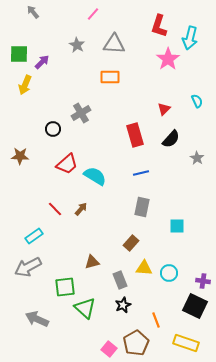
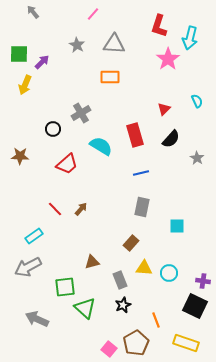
cyan semicircle at (95, 176): moved 6 px right, 30 px up
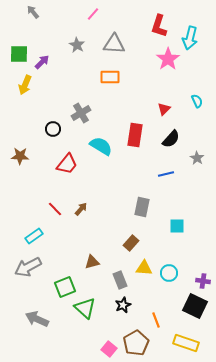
red rectangle at (135, 135): rotated 25 degrees clockwise
red trapezoid at (67, 164): rotated 10 degrees counterclockwise
blue line at (141, 173): moved 25 px right, 1 px down
green square at (65, 287): rotated 15 degrees counterclockwise
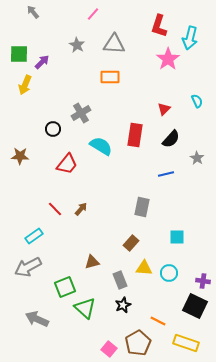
cyan square at (177, 226): moved 11 px down
orange line at (156, 320): moved 2 px right, 1 px down; rotated 42 degrees counterclockwise
brown pentagon at (136, 343): moved 2 px right
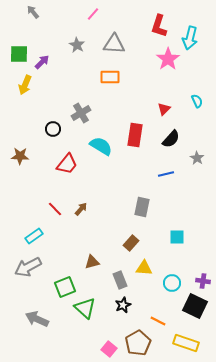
cyan circle at (169, 273): moved 3 px right, 10 px down
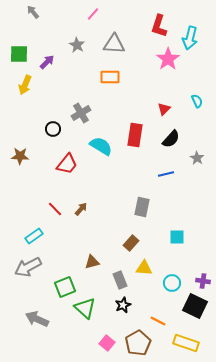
purple arrow at (42, 62): moved 5 px right
pink square at (109, 349): moved 2 px left, 6 px up
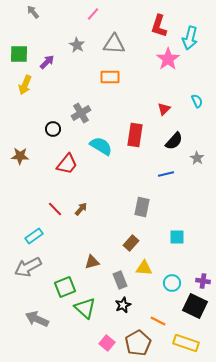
black semicircle at (171, 139): moved 3 px right, 2 px down
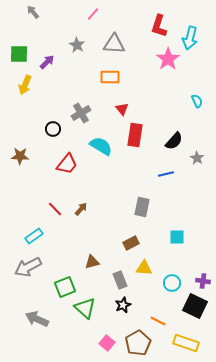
red triangle at (164, 109): moved 42 px left; rotated 24 degrees counterclockwise
brown rectangle at (131, 243): rotated 21 degrees clockwise
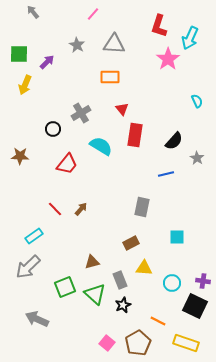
cyan arrow at (190, 38): rotated 10 degrees clockwise
gray arrow at (28, 267): rotated 16 degrees counterclockwise
green triangle at (85, 308): moved 10 px right, 14 px up
